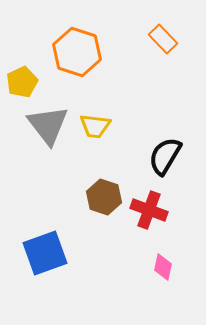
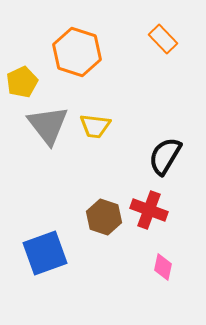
brown hexagon: moved 20 px down
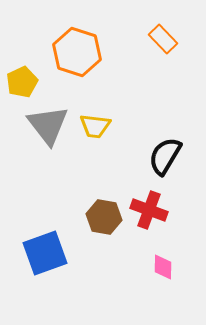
brown hexagon: rotated 8 degrees counterclockwise
pink diamond: rotated 12 degrees counterclockwise
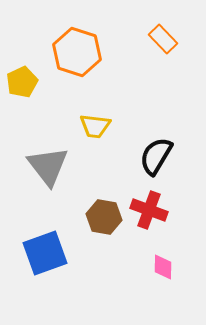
gray triangle: moved 41 px down
black semicircle: moved 9 px left
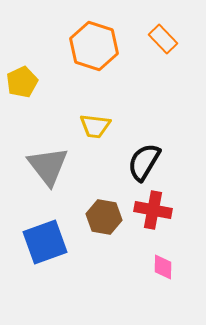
orange hexagon: moved 17 px right, 6 px up
black semicircle: moved 12 px left, 6 px down
red cross: moved 4 px right; rotated 9 degrees counterclockwise
blue square: moved 11 px up
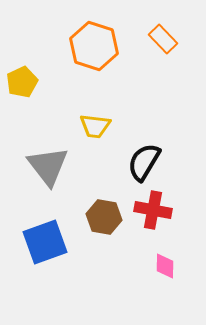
pink diamond: moved 2 px right, 1 px up
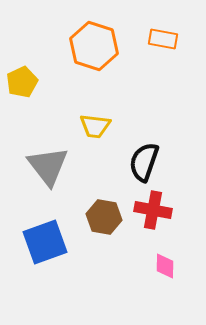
orange rectangle: rotated 36 degrees counterclockwise
black semicircle: rotated 12 degrees counterclockwise
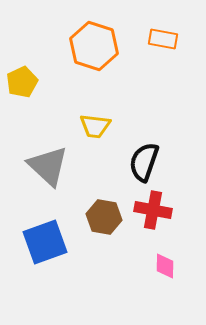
gray triangle: rotated 9 degrees counterclockwise
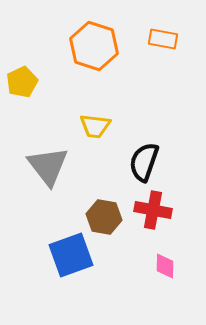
gray triangle: rotated 9 degrees clockwise
blue square: moved 26 px right, 13 px down
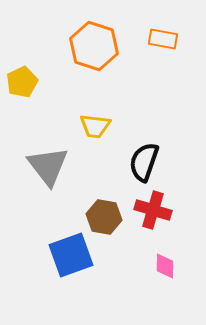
red cross: rotated 6 degrees clockwise
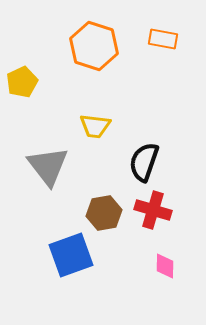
brown hexagon: moved 4 px up; rotated 20 degrees counterclockwise
